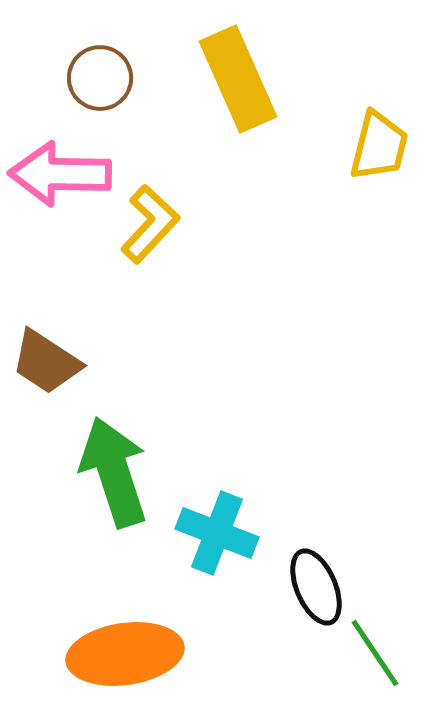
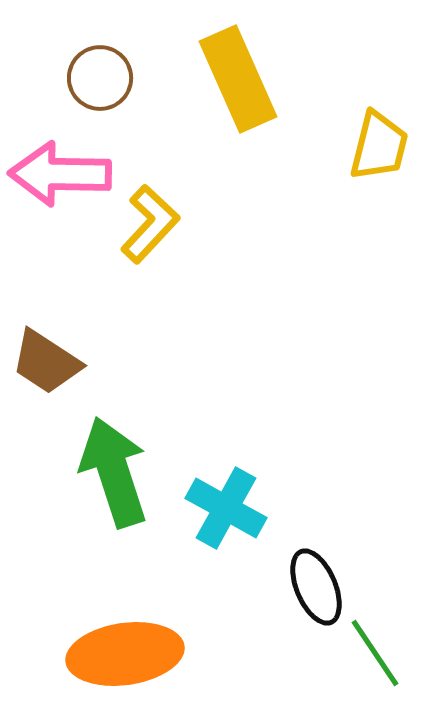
cyan cross: moved 9 px right, 25 px up; rotated 8 degrees clockwise
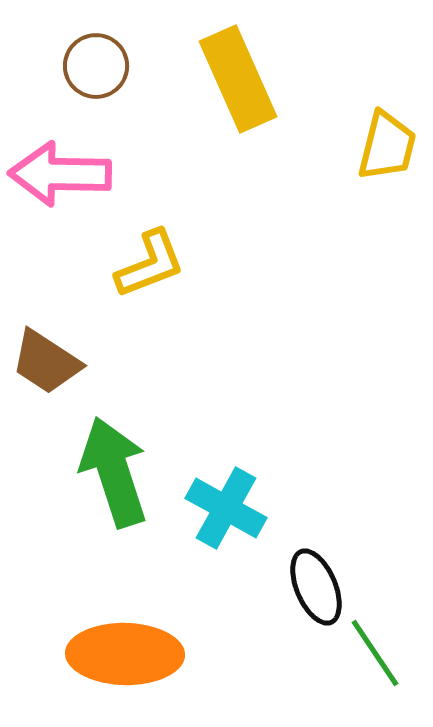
brown circle: moved 4 px left, 12 px up
yellow trapezoid: moved 8 px right
yellow L-shape: moved 40 px down; rotated 26 degrees clockwise
orange ellipse: rotated 9 degrees clockwise
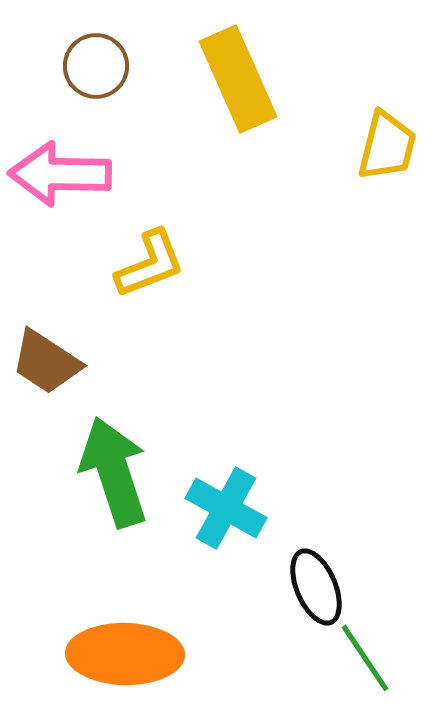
green line: moved 10 px left, 5 px down
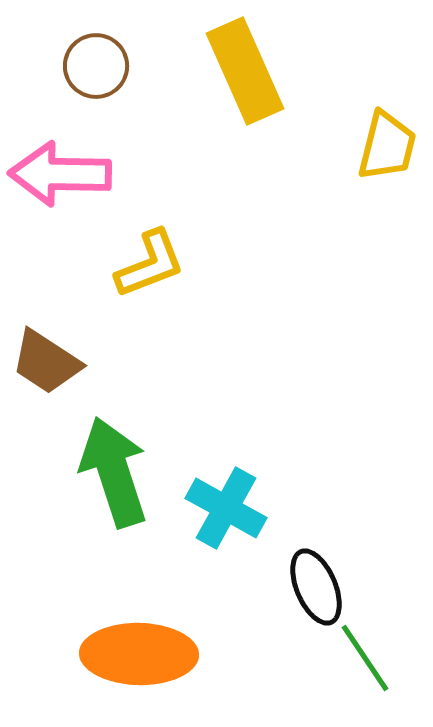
yellow rectangle: moved 7 px right, 8 px up
orange ellipse: moved 14 px right
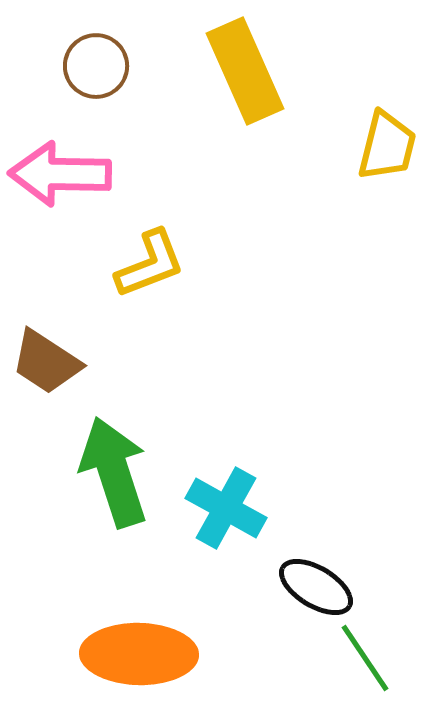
black ellipse: rotated 36 degrees counterclockwise
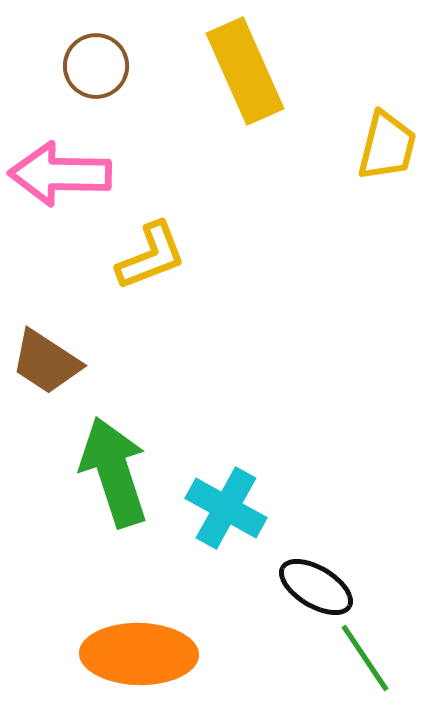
yellow L-shape: moved 1 px right, 8 px up
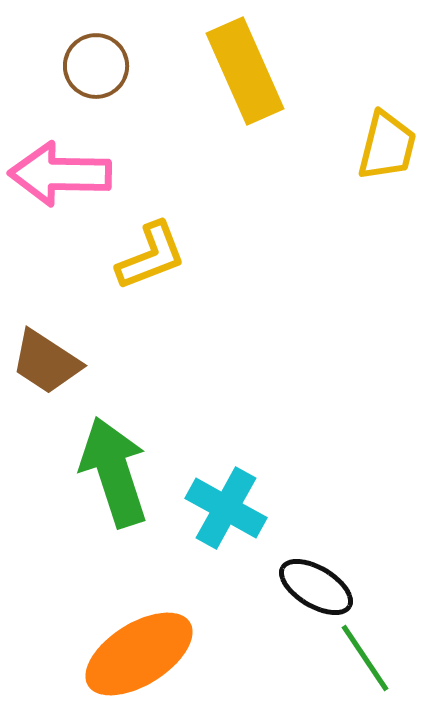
orange ellipse: rotated 33 degrees counterclockwise
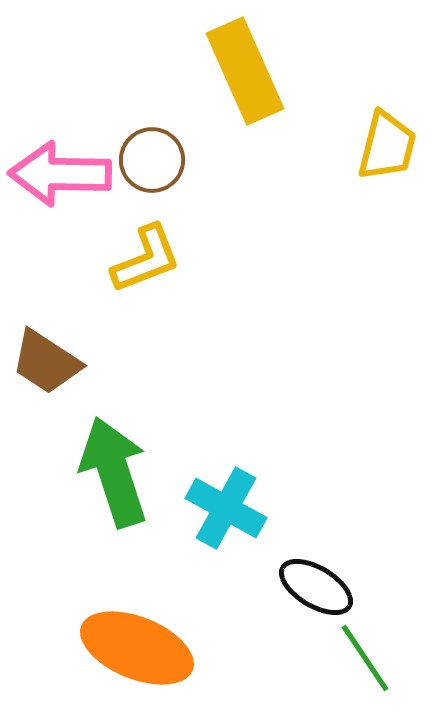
brown circle: moved 56 px right, 94 px down
yellow L-shape: moved 5 px left, 3 px down
orange ellipse: moved 2 px left, 6 px up; rotated 54 degrees clockwise
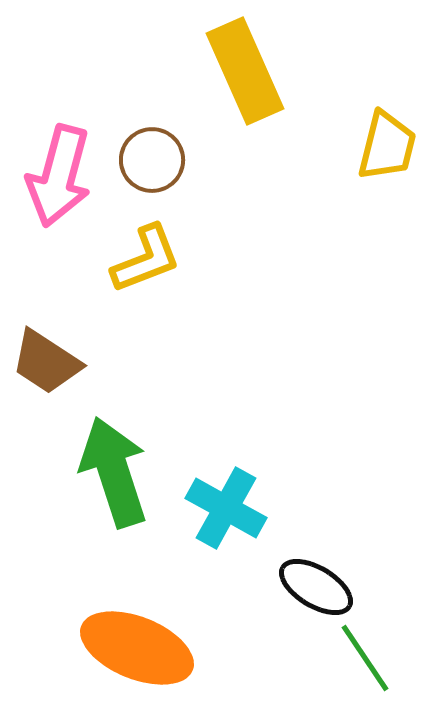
pink arrow: moved 1 px left, 2 px down; rotated 76 degrees counterclockwise
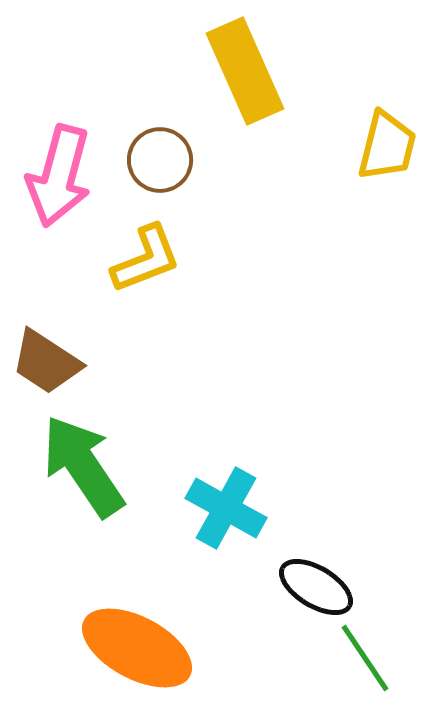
brown circle: moved 8 px right
green arrow: moved 31 px left, 6 px up; rotated 16 degrees counterclockwise
orange ellipse: rotated 6 degrees clockwise
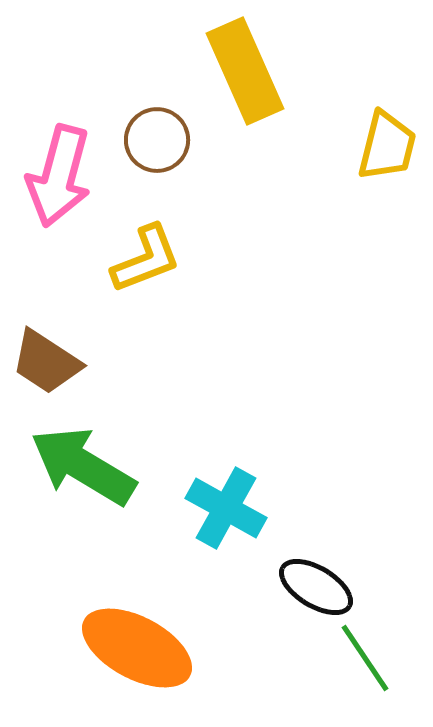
brown circle: moved 3 px left, 20 px up
green arrow: rotated 25 degrees counterclockwise
